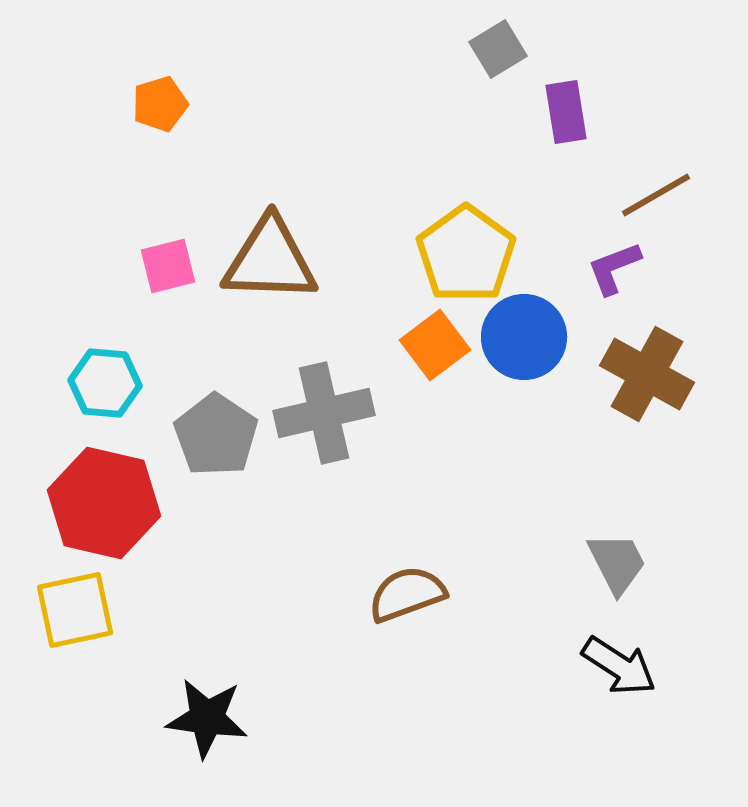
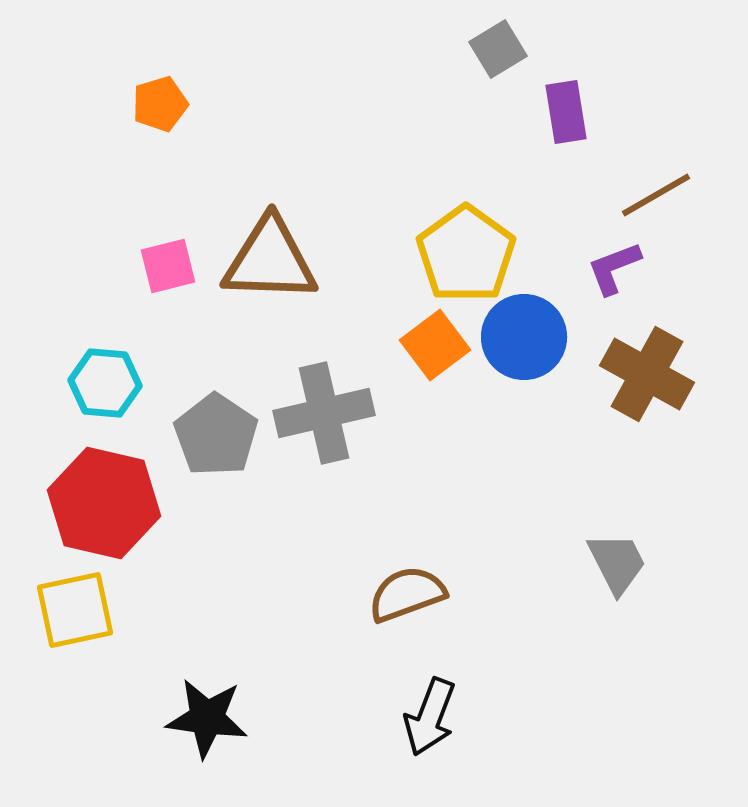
black arrow: moved 189 px left, 51 px down; rotated 78 degrees clockwise
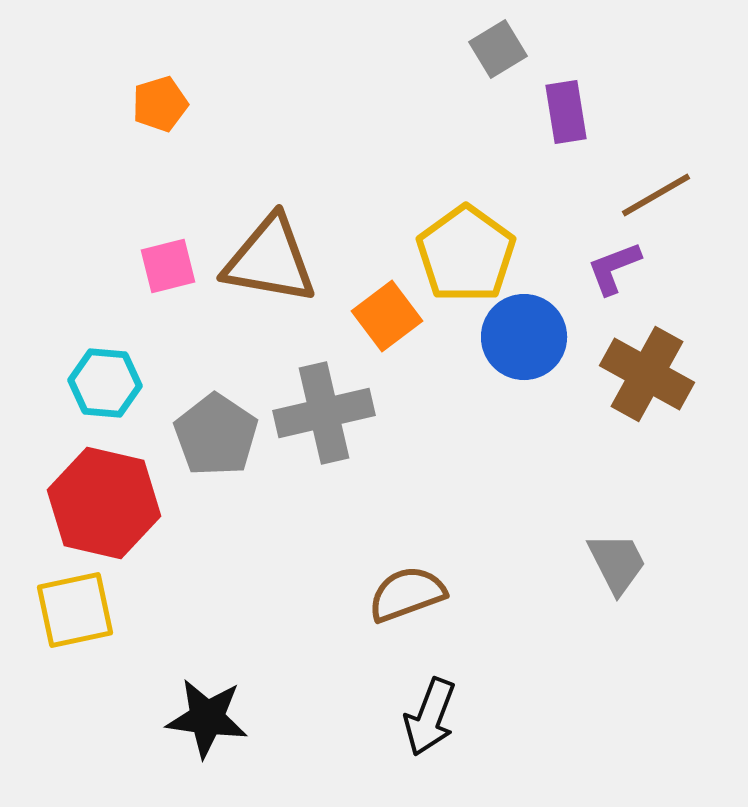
brown triangle: rotated 8 degrees clockwise
orange square: moved 48 px left, 29 px up
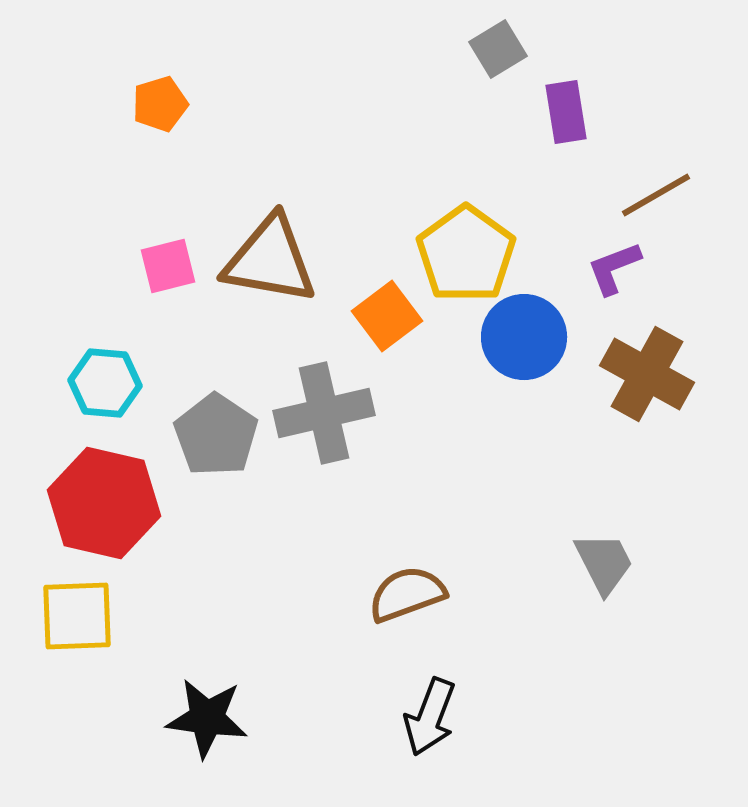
gray trapezoid: moved 13 px left
yellow square: moved 2 px right, 6 px down; rotated 10 degrees clockwise
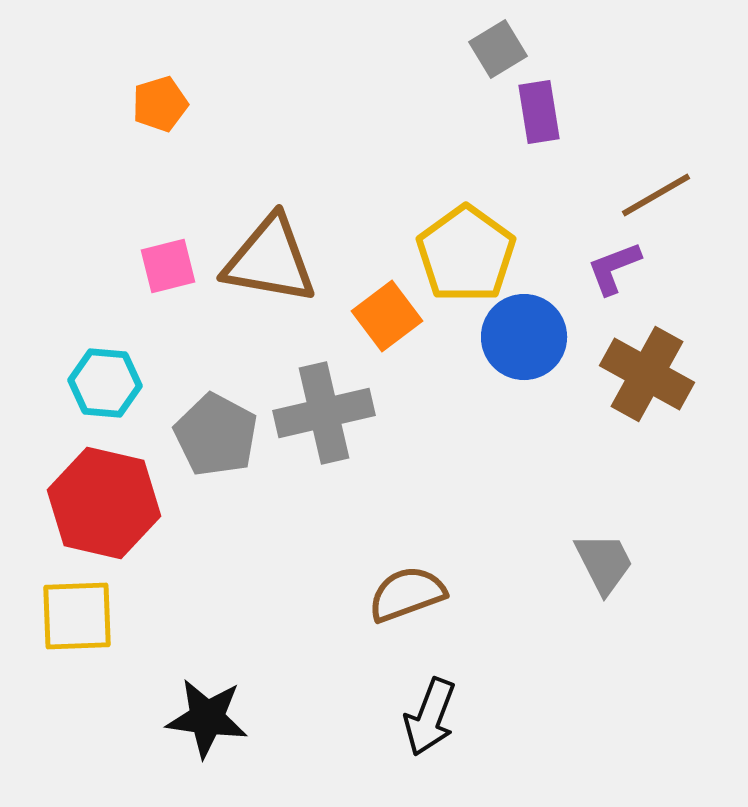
purple rectangle: moved 27 px left
gray pentagon: rotated 6 degrees counterclockwise
